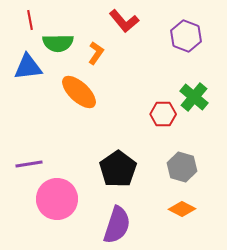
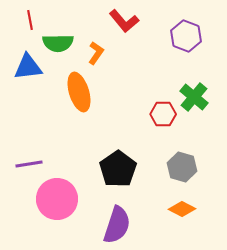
orange ellipse: rotated 30 degrees clockwise
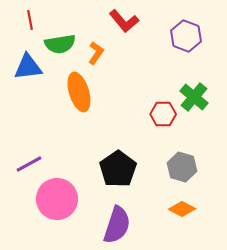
green semicircle: moved 2 px right, 1 px down; rotated 8 degrees counterclockwise
purple line: rotated 20 degrees counterclockwise
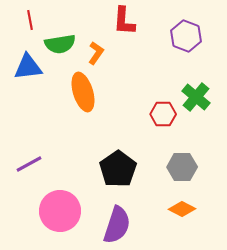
red L-shape: rotated 44 degrees clockwise
orange ellipse: moved 4 px right
green cross: moved 2 px right
gray hexagon: rotated 16 degrees counterclockwise
pink circle: moved 3 px right, 12 px down
